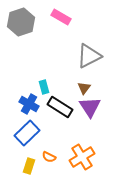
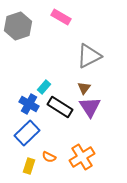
gray hexagon: moved 3 px left, 4 px down
cyan rectangle: rotated 56 degrees clockwise
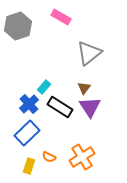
gray triangle: moved 3 px up; rotated 12 degrees counterclockwise
blue cross: rotated 18 degrees clockwise
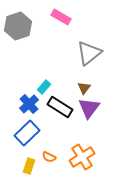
purple triangle: moved 1 px left, 1 px down; rotated 10 degrees clockwise
